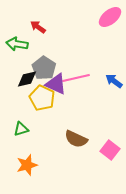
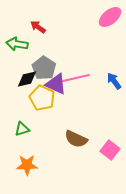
blue arrow: rotated 18 degrees clockwise
green triangle: moved 1 px right
orange star: rotated 15 degrees clockwise
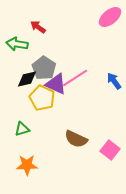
pink line: moved 1 px left; rotated 20 degrees counterclockwise
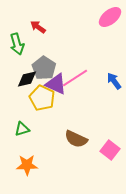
green arrow: rotated 115 degrees counterclockwise
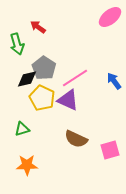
purple triangle: moved 12 px right, 16 px down
pink square: rotated 36 degrees clockwise
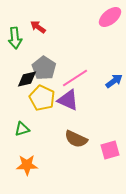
green arrow: moved 2 px left, 6 px up; rotated 10 degrees clockwise
blue arrow: rotated 90 degrees clockwise
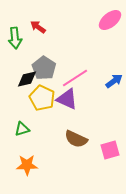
pink ellipse: moved 3 px down
purple triangle: moved 1 px left, 1 px up
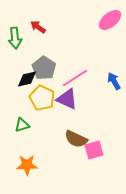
blue arrow: rotated 84 degrees counterclockwise
green triangle: moved 4 px up
pink square: moved 16 px left
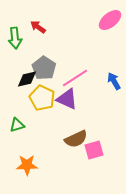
green triangle: moved 5 px left
brown semicircle: rotated 50 degrees counterclockwise
